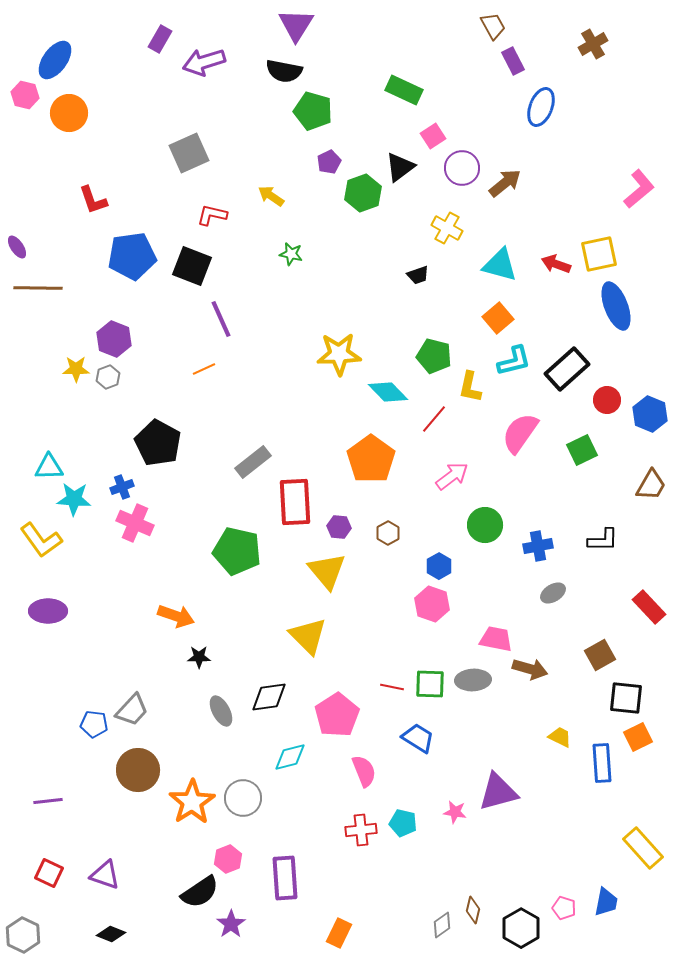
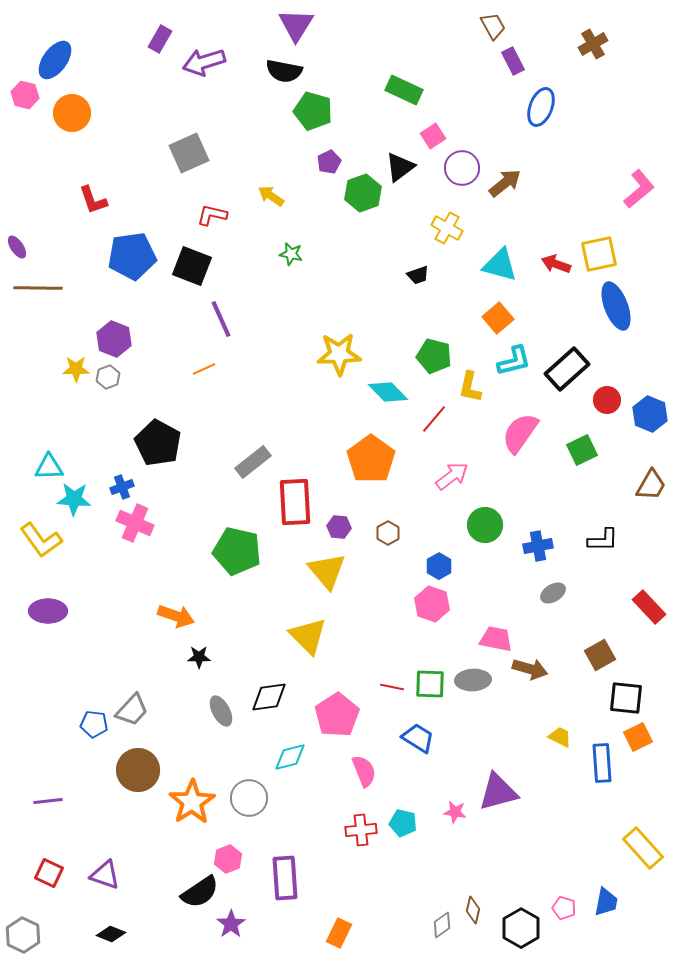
orange circle at (69, 113): moved 3 px right
gray circle at (243, 798): moved 6 px right
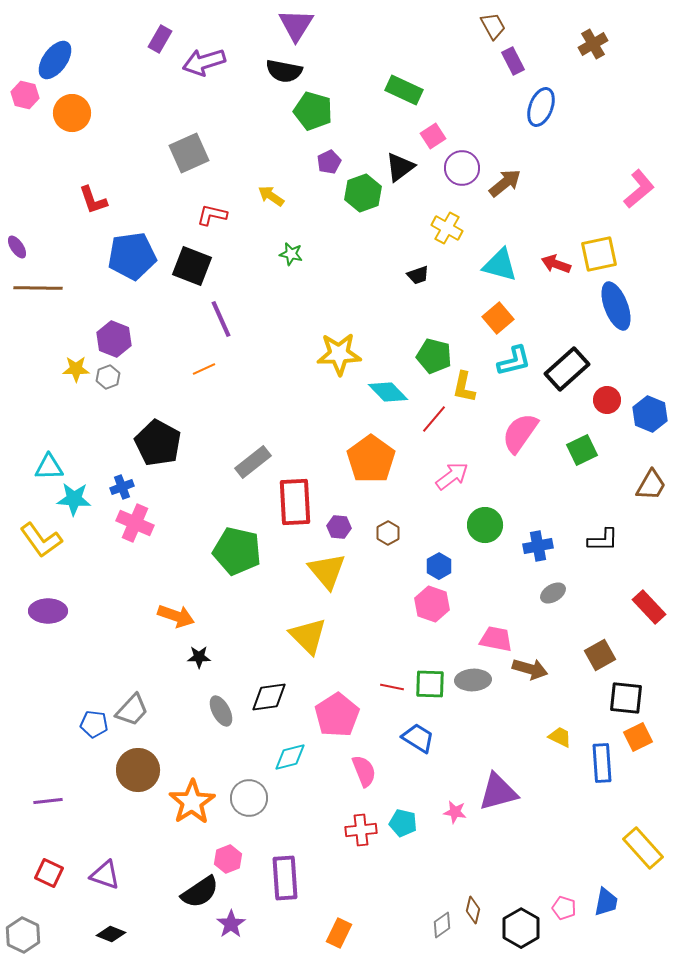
yellow L-shape at (470, 387): moved 6 px left
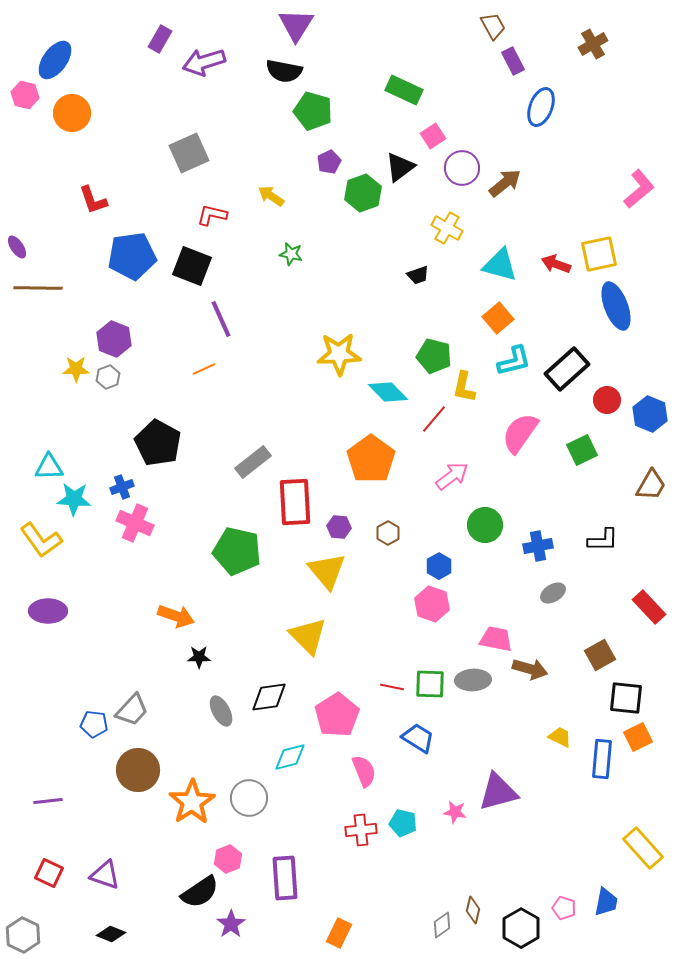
blue rectangle at (602, 763): moved 4 px up; rotated 9 degrees clockwise
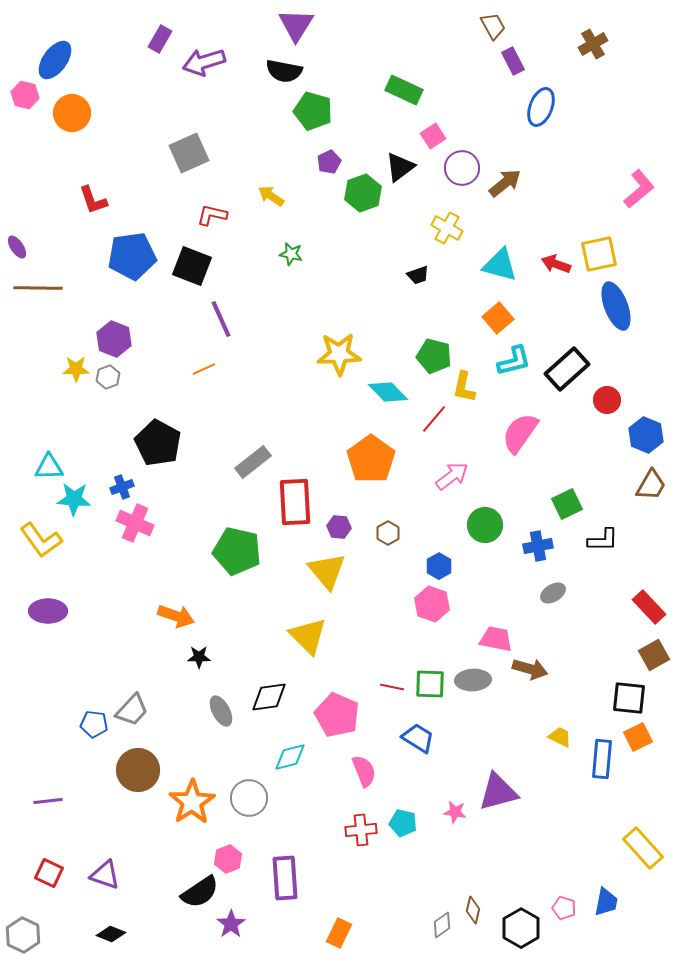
blue hexagon at (650, 414): moved 4 px left, 21 px down
green square at (582, 450): moved 15 px left, 54 px down
brown square at (600, 655): moved 54 px right
black square at (626, 698): moved 3 px right
pink pentagon at (337, 715): rotated 15 degrees counterclockwise
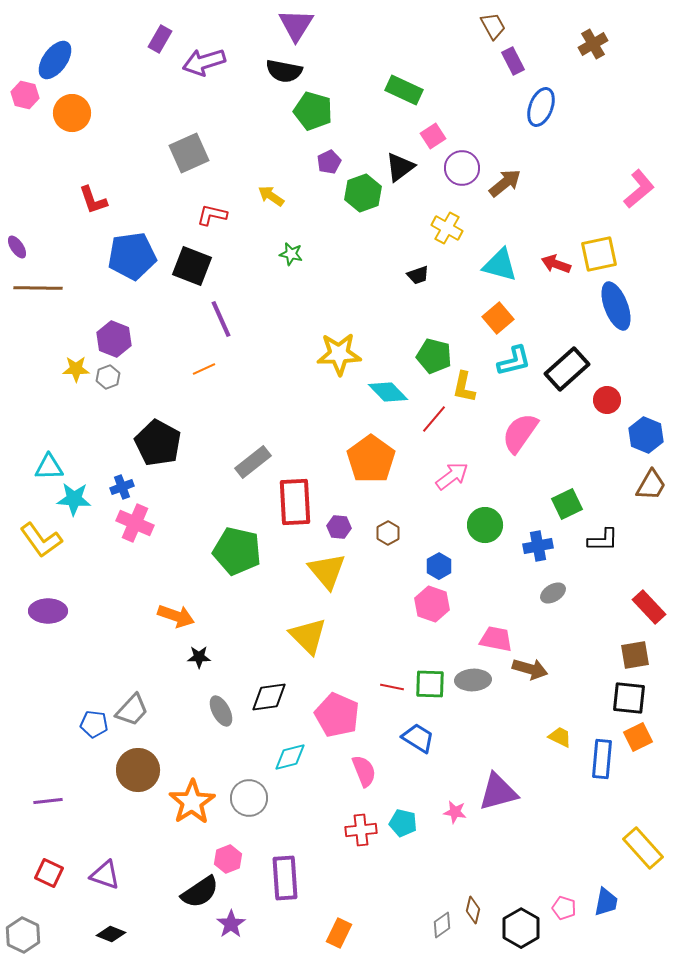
brown square at (654, 655): moved 19 px left; rotated 20 degrees clockwise
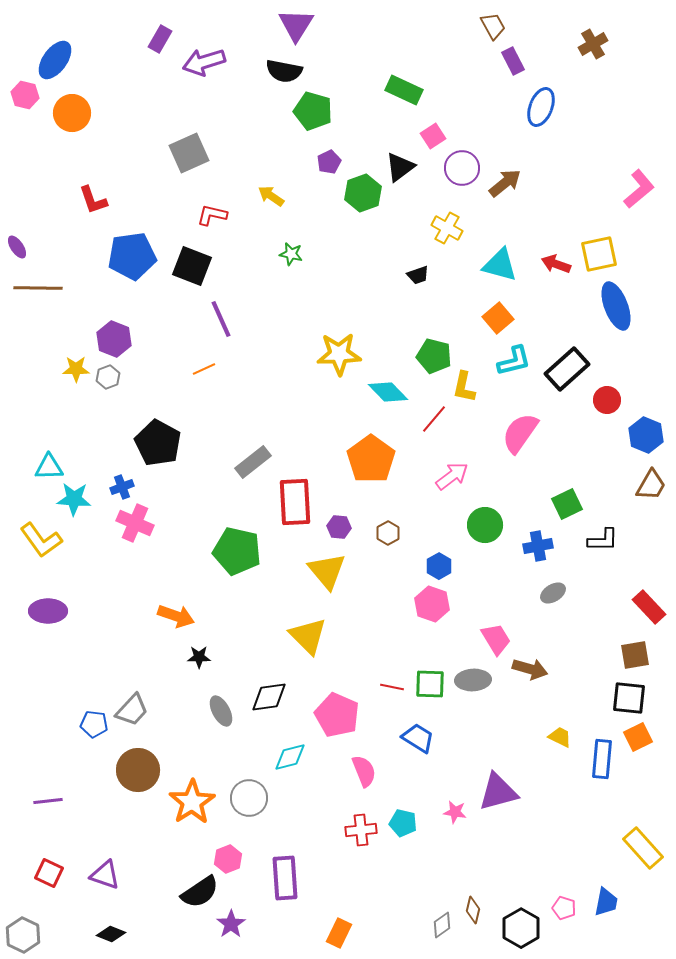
pink trapezoid at (496, 639): rotated 48 degrees clockwise
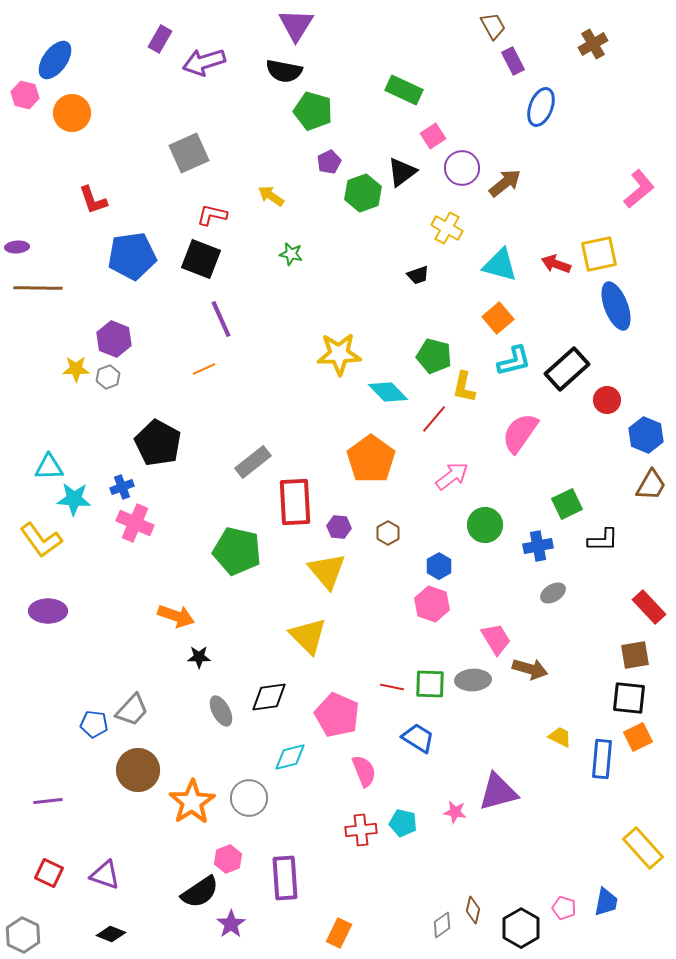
black triangle at (400, 167): moved 2 px right, 5 px down
purple ellipse at (17, 247): rotated 60 degrees counterclockwise
black square at (192, 266): moved 9 px right, 7 px up
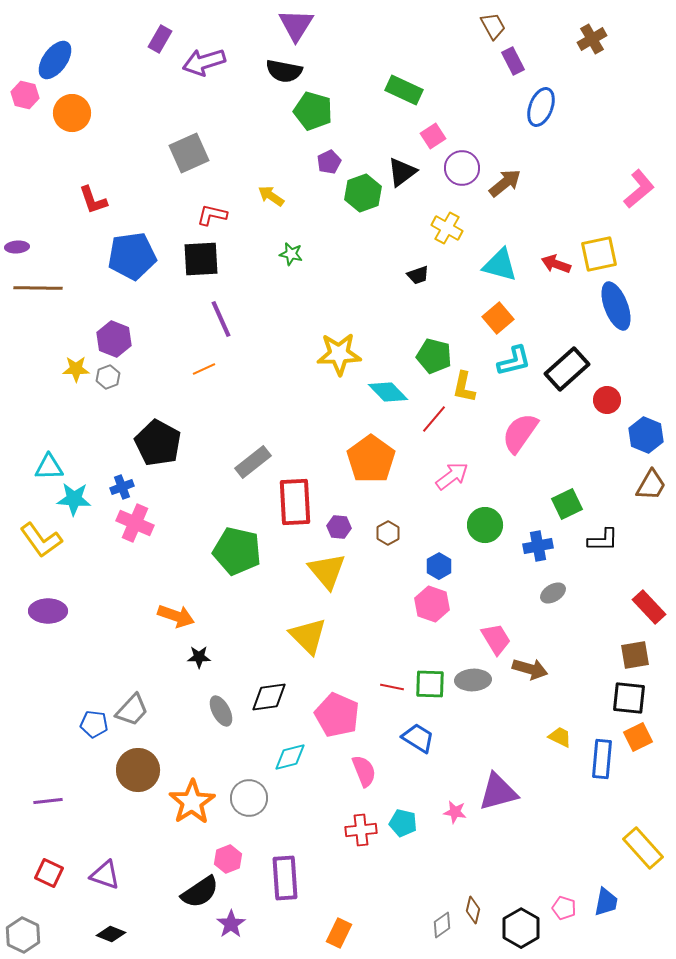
brown cross at (593, 44): moved 1 px left, 5 px up
black square at (201, 259): rotated 24 degrees counterclockwise
